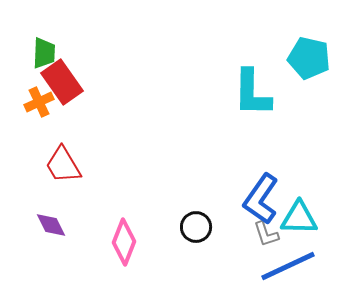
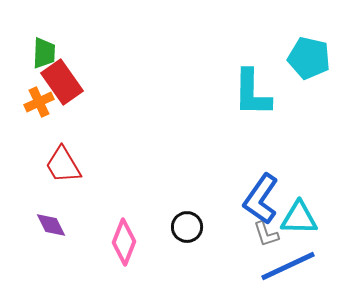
black circle: moved 9 px left
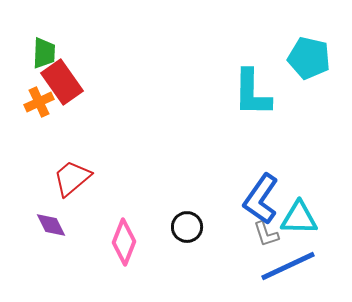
red trapezoid: moved 9 px right, 13 px down; rotated 81 degrees clockwise
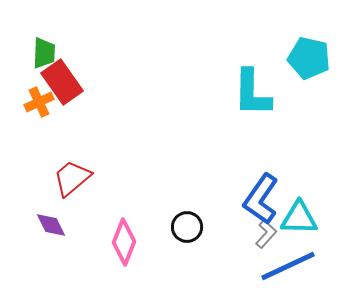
gray L-shape: rotated 120 degrees counterclockwise
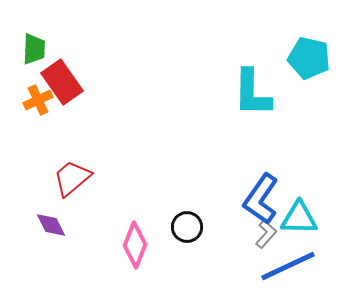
green trapezoid: moved 10 px left, 4 px up
orange cross: moved 1 px left, 2 px up
pink diamond: moved 11 px right, 3 px down
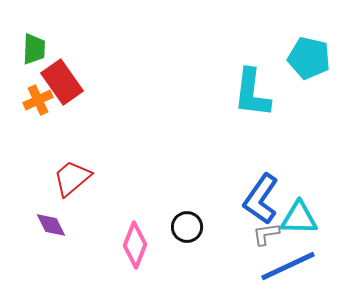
cyan L-shape: rotated 6 degrees clockwise
gray L-shape: rotated 140 degrees counterclockwise
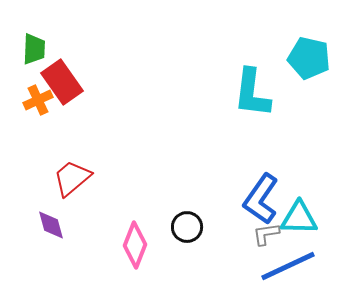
purple diamond: rotated 12 degrees clockwise
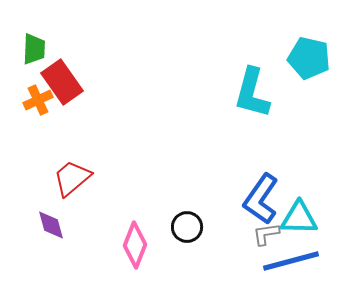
cyan L-shape: rotated 8 degrees clockwise
blue line: moved 3 px right, 5 px up; rotated 10 degrees clockwise
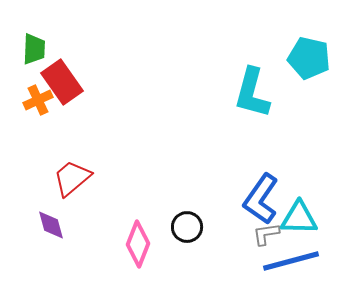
pink diamond: moved 3 px right, 1 px up
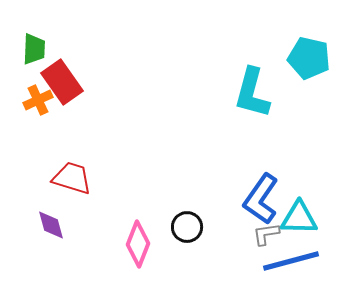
red trapezoid: rotated 57 degrees clockwise
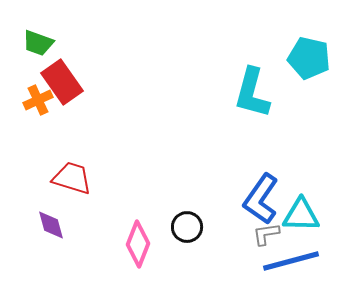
green trapezoid: moved 4 px right, 6 px up; rotated 108 degrees clockwise
cyan triangle: moved 2 px right, 3 px up
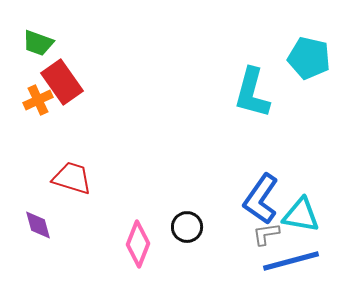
cyan triangle: rotated 9 degrees clockwise
purple diamond: moved 13 px left
